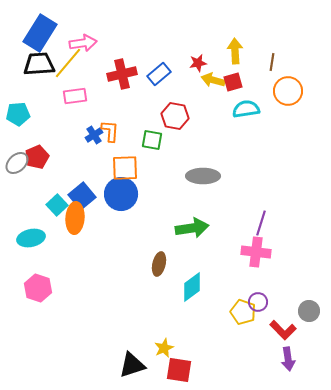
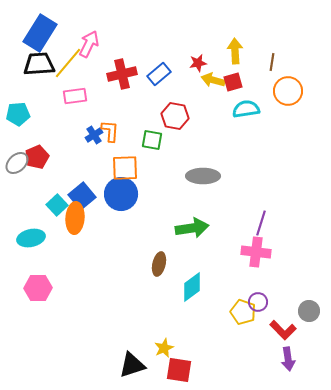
pink arrow at (83, 43): moved 6 px right, 1 px down; rotated 56 degrees counterclockwise
pink hexagon at (38, 288): rotated 20 degrees counterclockwise
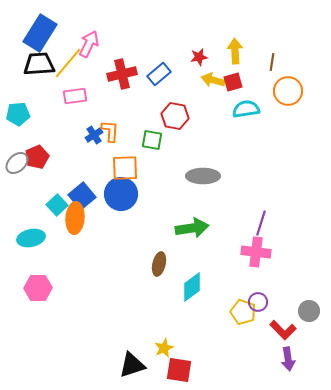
red star at (198, 63): moved 1 px right, 6 px up
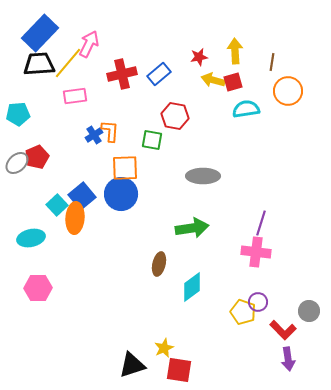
blue rectangle at (40, 33): rotated 12 degrees clockwise
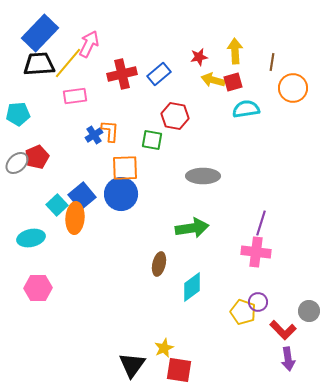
orange circle at (288, 91): moved 5 px right, 3 px up
black triangle at (132, 365): rotated 36 degrees counterclockwise
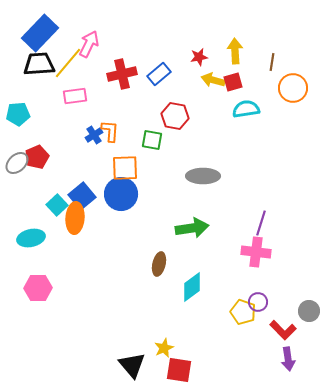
black triangle at (132, 365): rotated 16 degrees counterclockwise
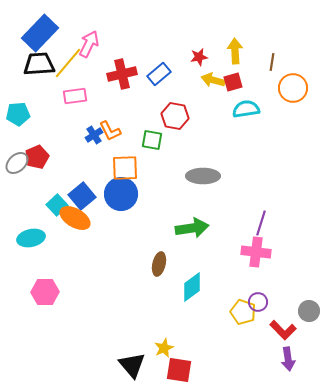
orange L-shape at (110, 131): rotated 150 degrees clockwise
orange ellipse at (75, 218): rotated 64 degrees counterclockwise
pink hexagon at (38, 288): moved 7 px right, 4 px down
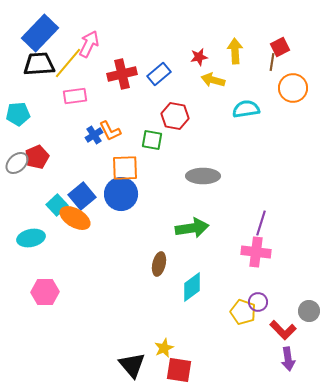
red square at (233, 82): moved 47 px right, 35 px up; rotated 12 degrees counterclockwise
